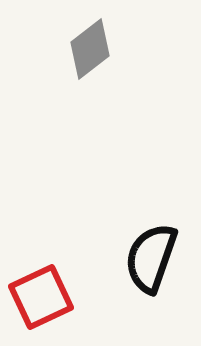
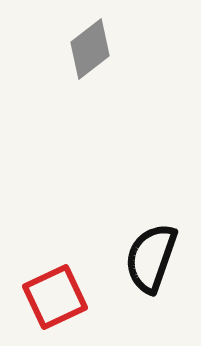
red square: moved 14 px right
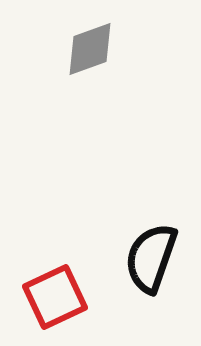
gray diamond: rotated 18 degrees clockwise
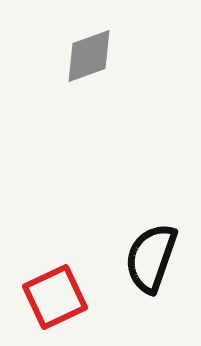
gray diamond: moved 1 px left, 7 px down
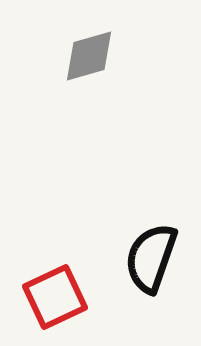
gray diamond: rotated 4 degrees clockwise
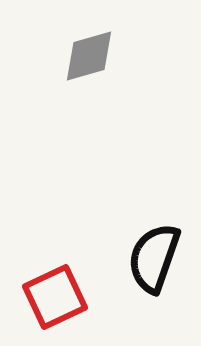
black semicircle: moved 3 px right
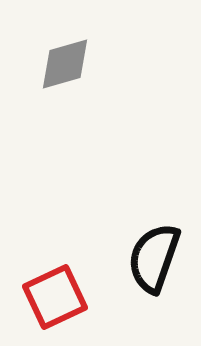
gray diamond: moved 24 px left, 8 px down
